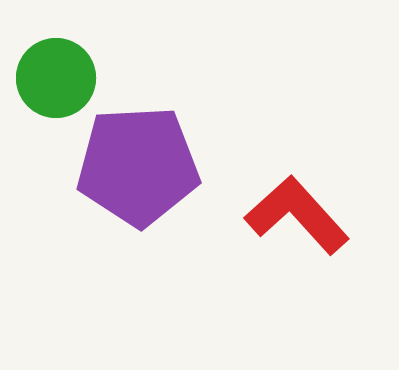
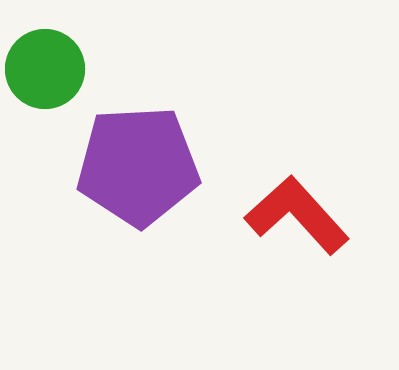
green circle: moved 11 px left, 9 px up
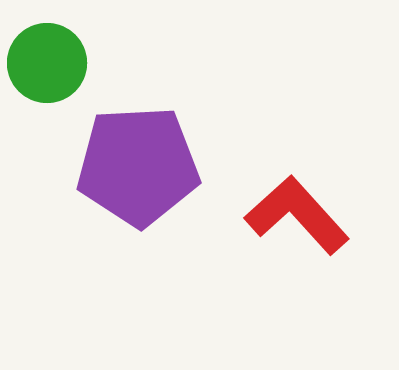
green circle: moved 2 px right, 6 px up
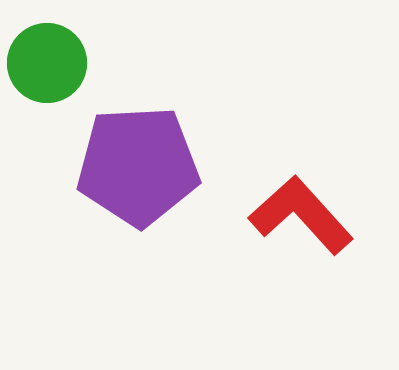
red L-shape: moved 4 px right
